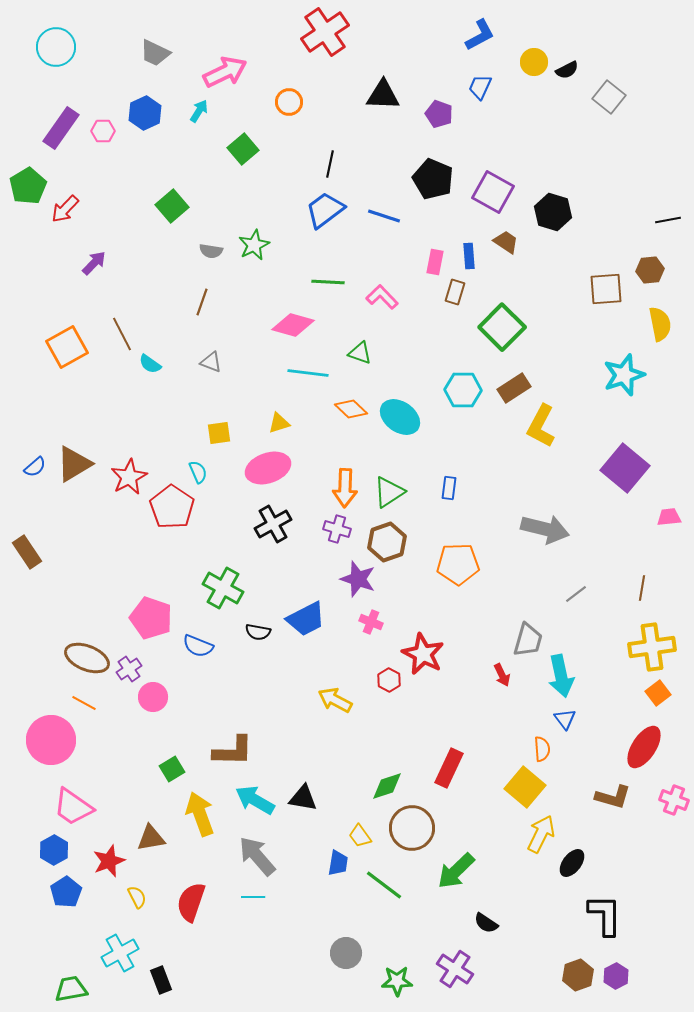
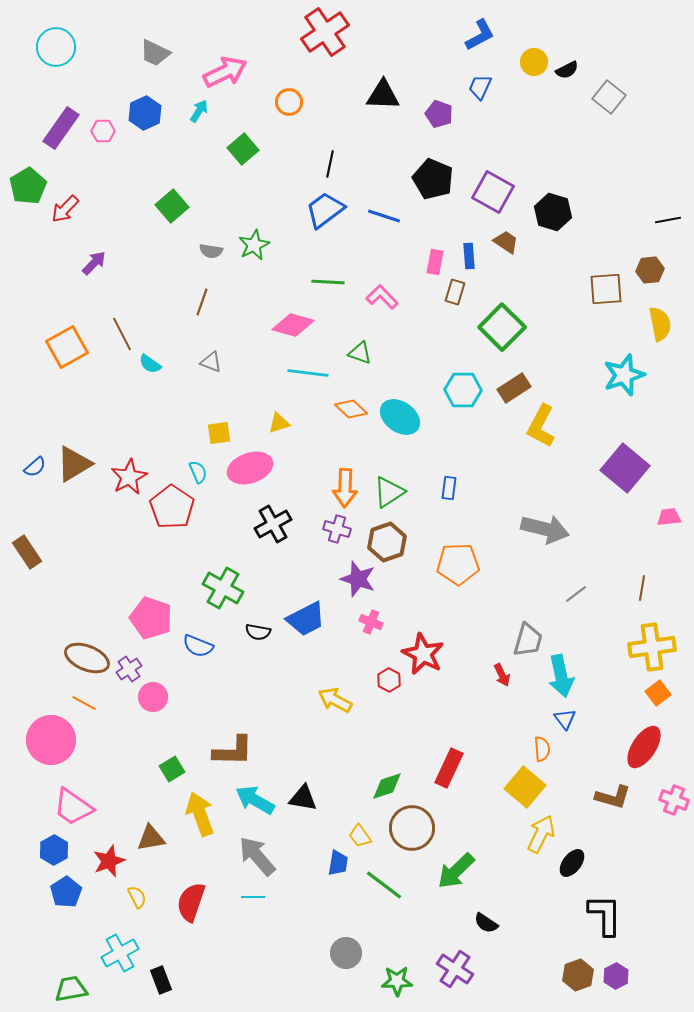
pink ellipse at (268, 468): moved 18 px left
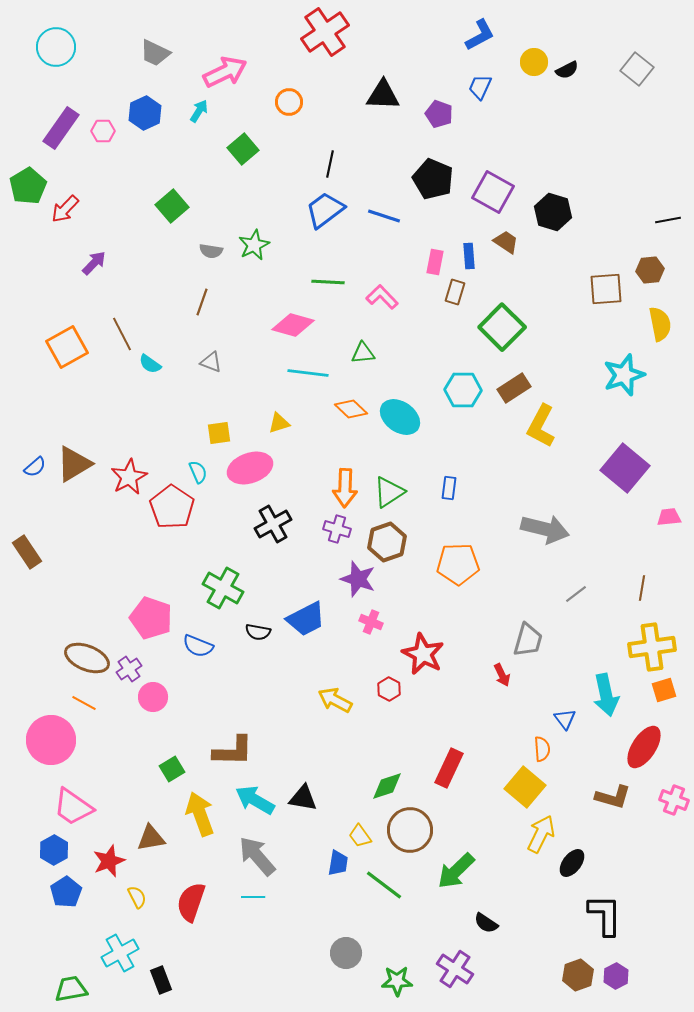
gray square at (609, 97): moved 28 px right, 28 px up
green triangle at (360, 353): moved 3 px right; rotated 25 degrees counterclockwise
cyan arrow at (561, 676): moved 45 px right, 19 px down
red hexagon at (389, 680): moved 9 px down
orange square at (658, 693): moved 6 px right, 3 px up; rotated 20 degrees clockwise
brown circle at (412, 828): moved 2 px left, 2 px down
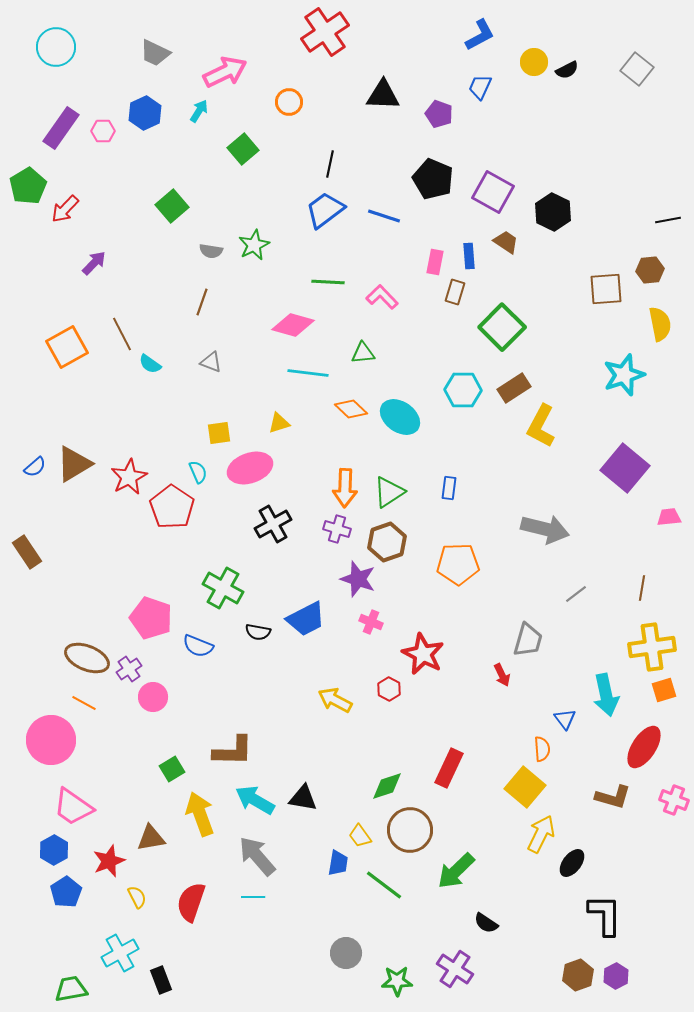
black hexagon at (553, 212): rotated 9 degrees clockwise
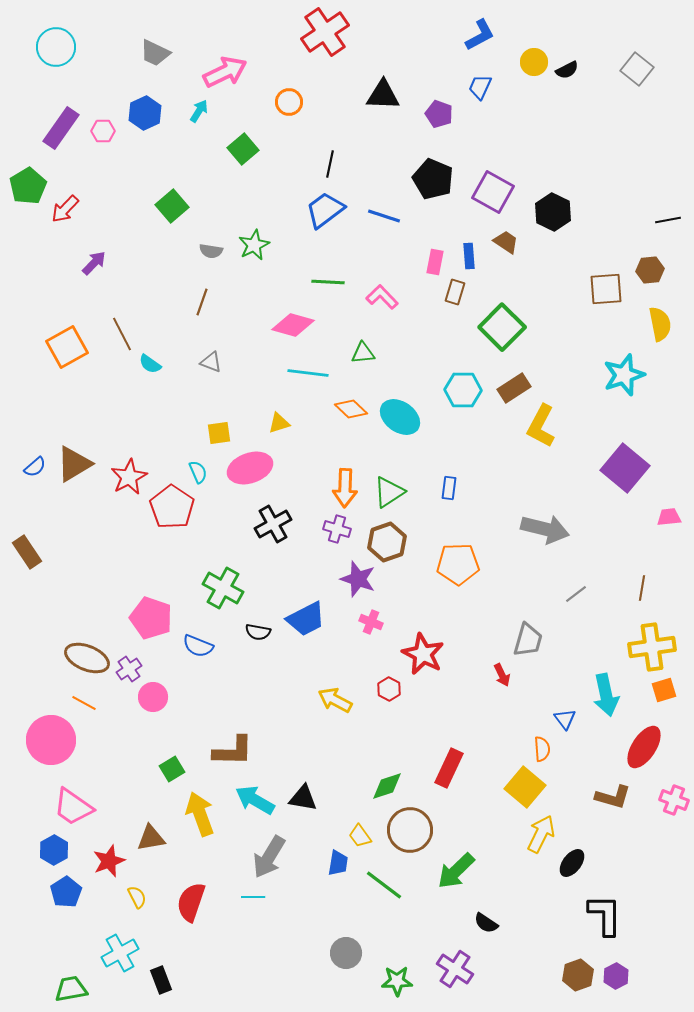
gray arrow at (257, 856): moved 12 px right, 1 px down; rotated 108 degrees counterclockwise
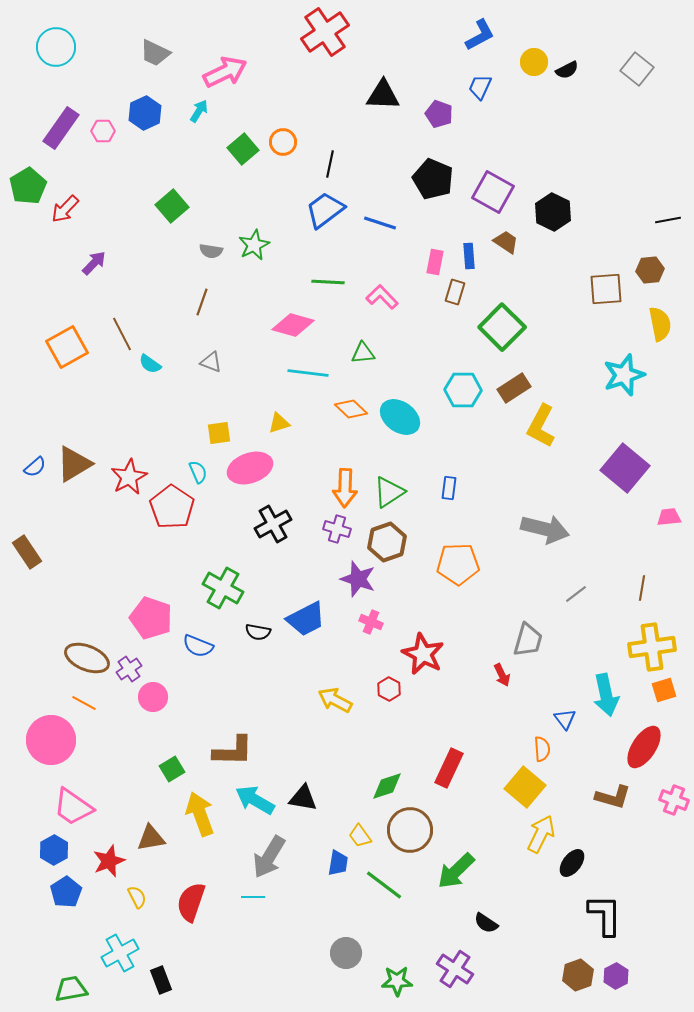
orange circle at (289, 102): moved 6 px left, 40 px down
blue line at (384, 216): moved 4 px left, 7 px down
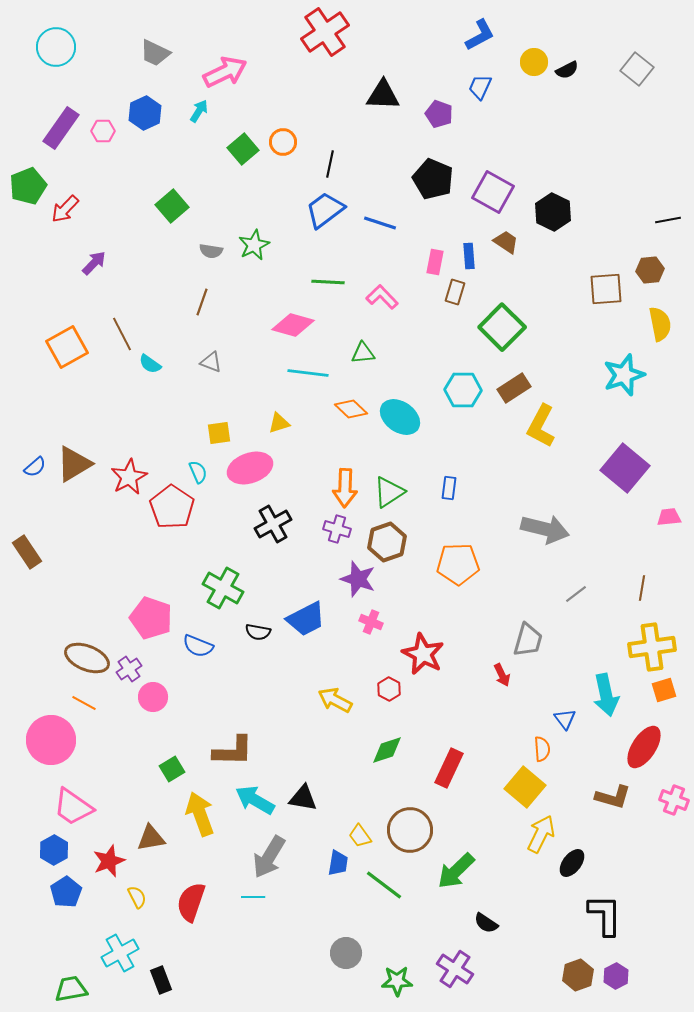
green pentagon at (28, 186): rotated 9 degrees clockwise
green diamond at (387, 786): moved 36 px up
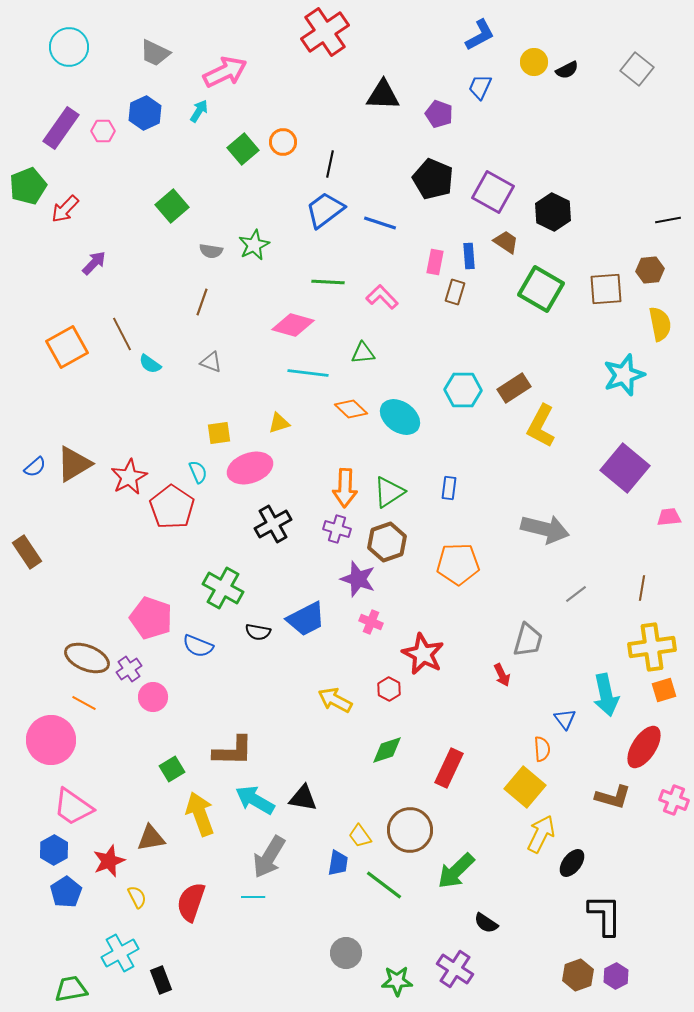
cyan circle at (56, 47): moved 13 px right
green square at (502, 327): moved 39 px right, 38 px up; rotated 15 degrees counterclockwise
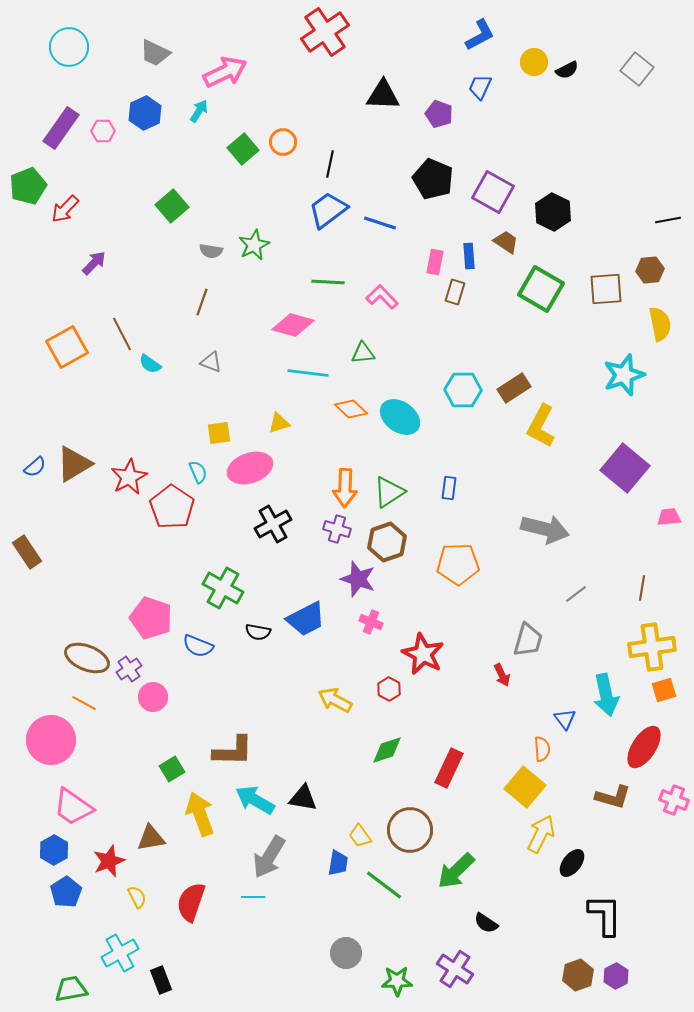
blue trapezoid at (325, 210): moved 3 px right
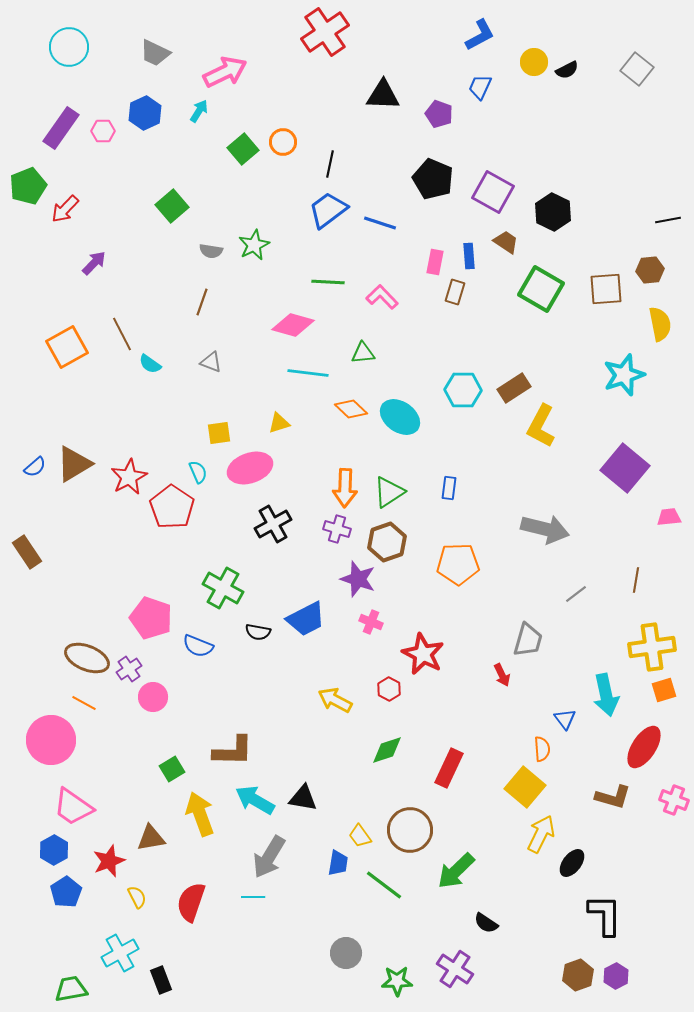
brown line at (642, 588): moved 6 px left, 8 px up
